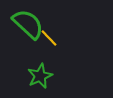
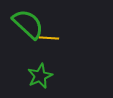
yellow line: rotated 42 degrees counterclockwise
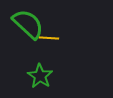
green star: rotated 15 degrees counterclockwise
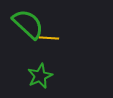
green star: rotated 15 degrees clockwise
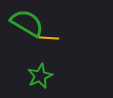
green semicircle: moved 1 px left, 1 px up; rotated 12 degrees counterclockwise
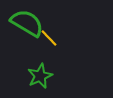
yellow line: rotated 42 degrees clockwise
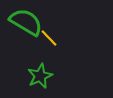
green semicircle: moved 1 px left, 1 px up
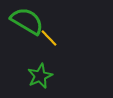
green semicircle: moved 1 px right, 1 px up
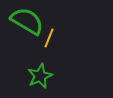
yellow line: rotated 66 degrees clockwise
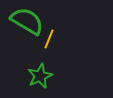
yellow line: moved 1 px down
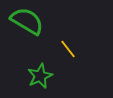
yellow line: moved 19 px right, 10 px down; rotated 60 degrees counterclockwise
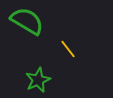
green star: moved 2 px left, 4 px down
